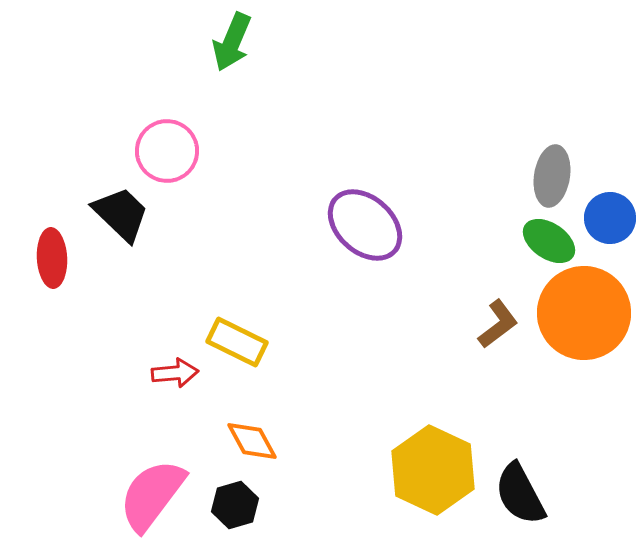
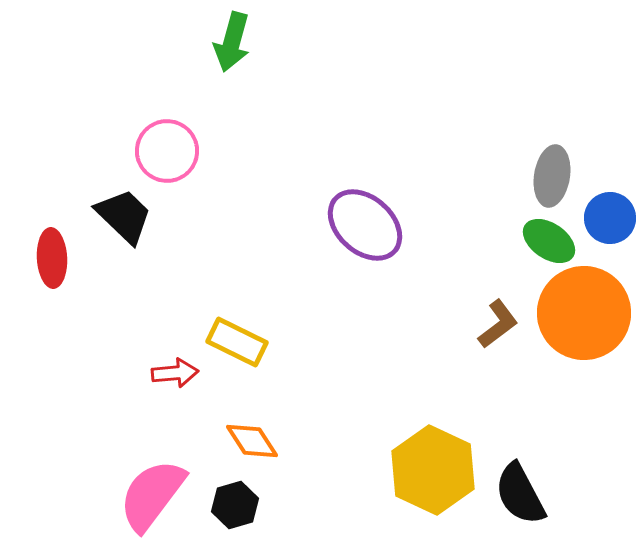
green arrow: rotated 8 degrees counterclockwise
black trapezoid: moved 3 px right, 2 px down
orange diamond: rotated 4 degrees counterclockwise
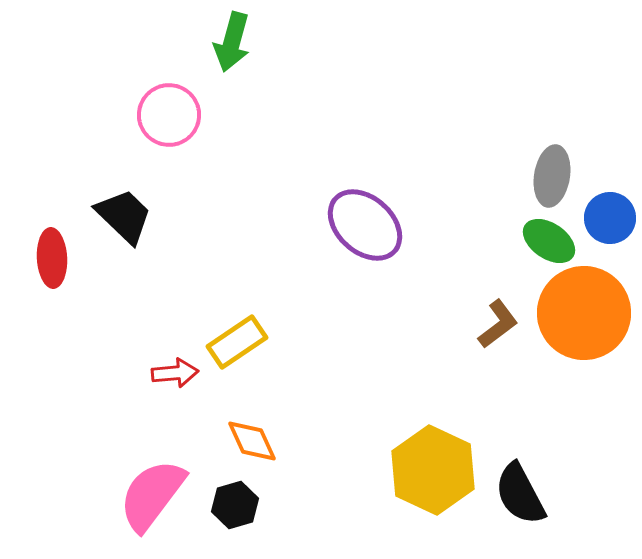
pink circle: moved 2 px right, 36 px up
yellow rectangle: rotated 60 degrees counterclockwise
orange diamond: rotated 8 degrees clockwise
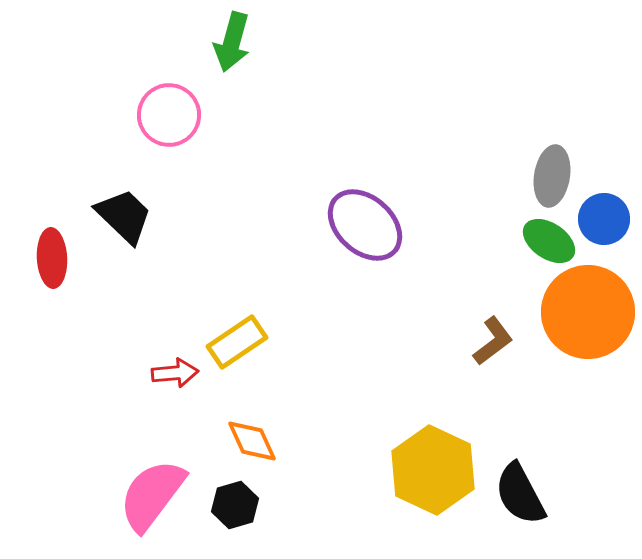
blue circle: moved 6 px left, 1 px down
orange circle: moved 4 px right, 1 px up
brown L-shape: moved 5 px left, 17 px down
